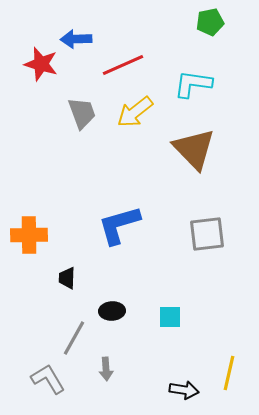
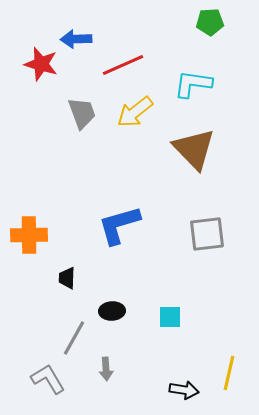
green pentagon: rotated 8 degrees clockwise
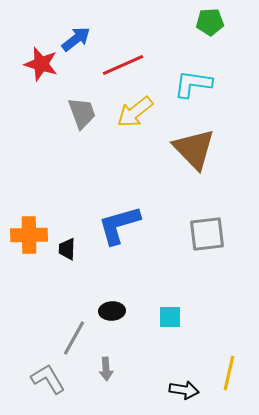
blue arrow: rotated 144 degrees clockwise
black trapezoid: moved 29 px up
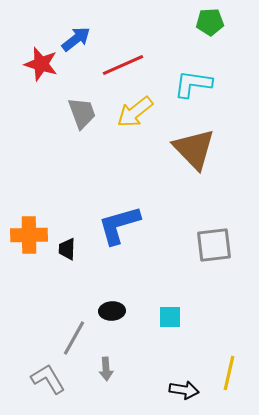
gray square: moved 7 px right, 11 px down
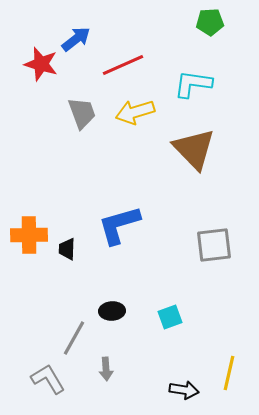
yellow arrow: rotated 21 degrees clockwise
cyan square: rotated 20 degrees counterclockwise
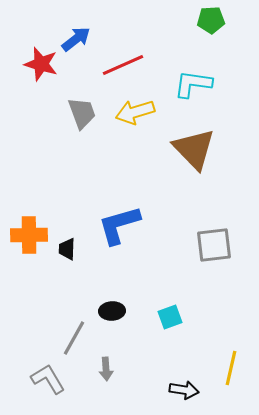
green pentagon: moved 1 px right, 2 px up
yellow line: moved 2 px right, 5 px up
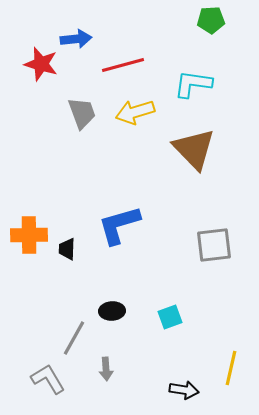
blue arrow: rotated 32 degrees clockwise
red line: rotated 9 degrees clockwise
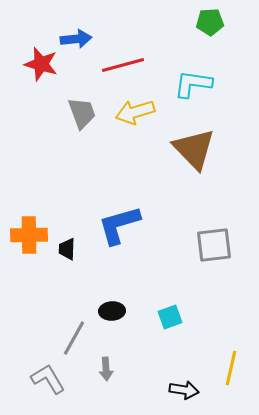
green pentagon: moved 1 px left, 2 px down
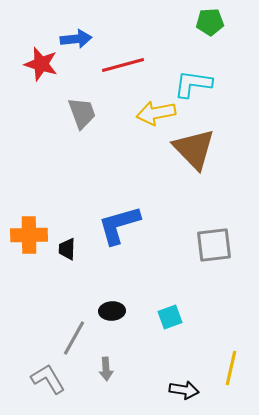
yellow arrow: moved 21 px right, 1 px down; rotated 6 degrees clockwise
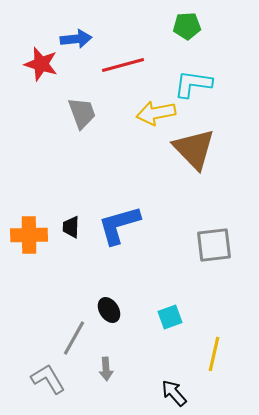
green pentagon: moved 23 px left, 4 px down
black trapezoid: moved 4 px right, 22 px up
black ellipse: moved 3 px left, 1 px up; rotated 60 degrees clockwise
yellow line: moved 17 px left, 14 px up
black arrow: moved 10 px left, 3 px down; rotated 140 degrees counterclockwise
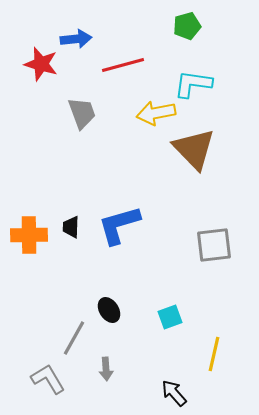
green pentagon: rotated 12 degrees counterclockwise
